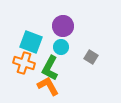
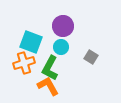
orange cross: rotated 35 degrees counterclockwise
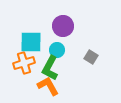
cyan square: rotated 20 degrees counterclockwise
cyan circle: moved 4 px left, 3 px down
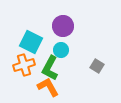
cyan square: rotated 25 degrees clockwise
cyan circle: moved 4 px right
gray square: moved 6 px right, 9 px down
orange cross: moved 2 px down
orange L-shape: moved 1 px down
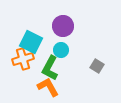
orange cross: moved 1 px left, 6 px up
